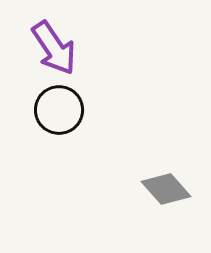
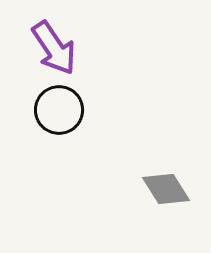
gray diamond: rotated 9 degrees clockwise
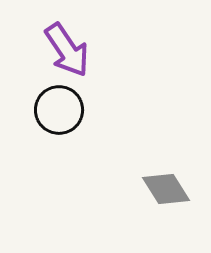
purple arrow: moved 13 px right, 2 px down
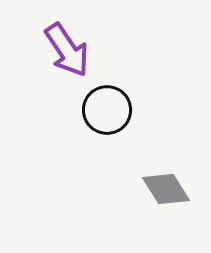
black circle: moved 48 px right
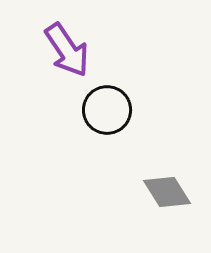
gray diamond: moved 1 px right, 3 px down
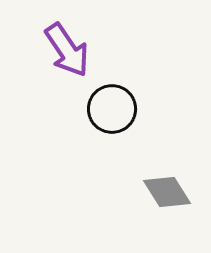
black circle: moved 5 px right, 1 px up
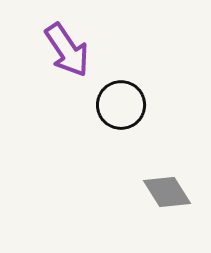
black circle: moved 9 px right, 4 px up
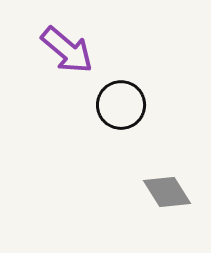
purple arrow: rotated 16 degrees counterclockwise
